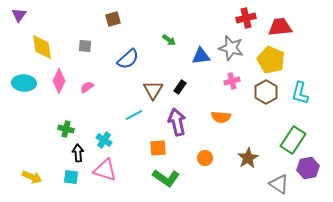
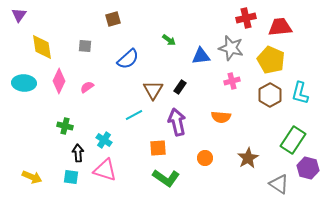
brown hexagon: moved 4 px right, 3 px down
green cross: moved 1 px left, 3 px up
purple hexagon: rotated 25 degrees clockwise
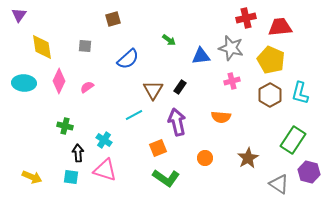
orange square: rotated 18 degrees counterclockwise
purple hexagon: moved 1 px right, 4 px down
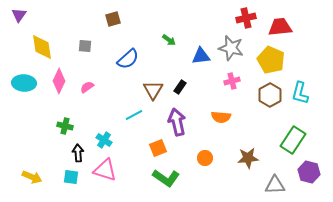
brown star: rotated 25 degrees clockwise
gray triangle: moved 4 px left, 1 px down; rotated 35 degrees counterclockwise
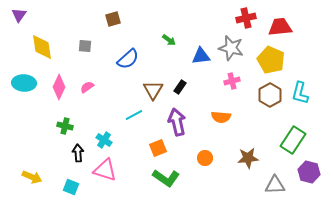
pink diamond: moved 6 px down
cyan square: moved 10 px down; rotated 14 degrees clockwise
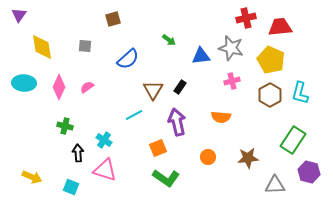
orange circle: moved 3 px right, 1 px up
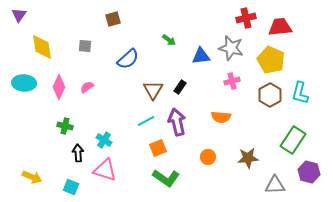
cyan line: moved 12 px right, 6 px down
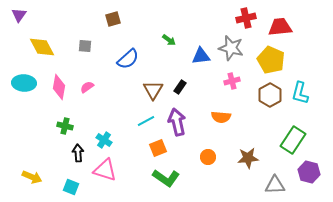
yellow diamond: rotated 20 degrees counterclockwise
pink diamond: rotated 15 degrees counterclockwise
